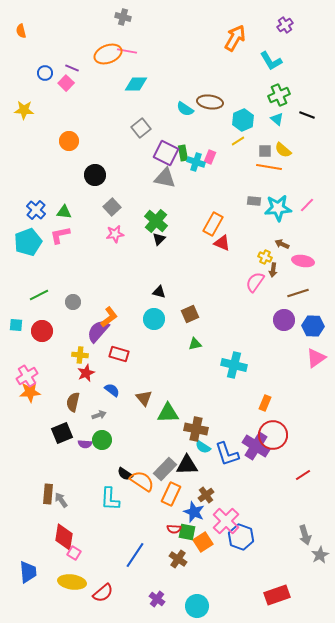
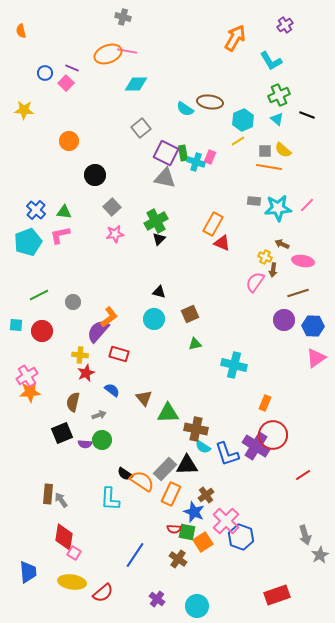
green cross at (156, 221): rotated 20 degrees clockwise
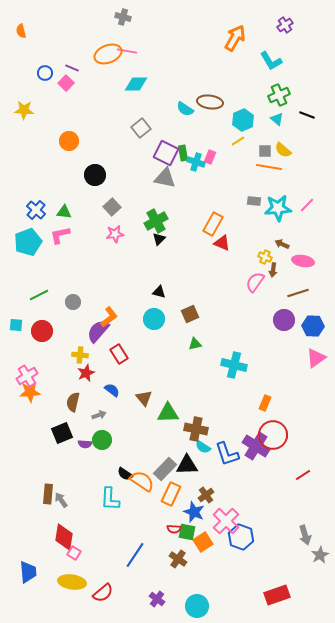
red rectangle at (119, 354): rotated 42 degrees clockwise
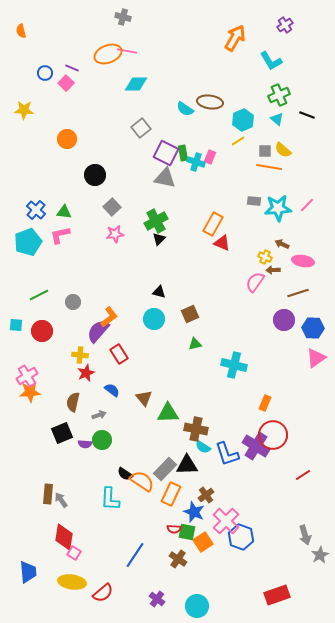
orange circle at (69, 141): moved 2 px left, 2 px up
brown arrow at (273, 270): rotated 80 degrees clockwise
blue hexagon at (313, 326): moved 2 px down
